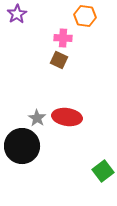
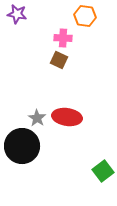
purple star: rotated 30 degrees counterclockwise
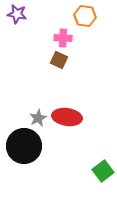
gray star: moved 1 px right; rotated 12 degrees clockwise
black circle: moved 2 px right
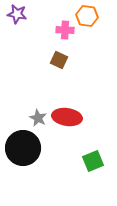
orange hexagon: moved 2 px right
pink cross: moved 2 px right, 8 px up
gray star: rotated 18 degrees counterclockwise
black circle: moved 1 px left, 2 px down
green square: moved 10 px left, 10 px up; rotated 15 degrees clockwise
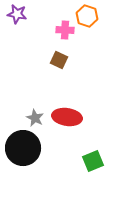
orange hexagon: rotated 10 degrees clockwise
gray star: moved 3 px left
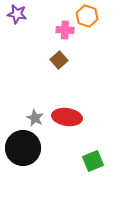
brown square: rotated 24 degrees clockwise
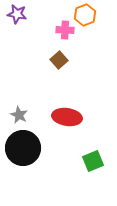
orange hexagon: moved 2 px left, 1 px up; rotated 20 degrees clockwise
gray star: moved 16 px left, 3 px up
